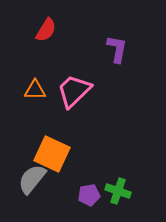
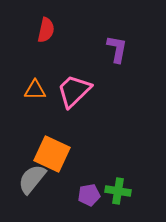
red semicircle: rotated 20 degrees counterclockwise
green cross: rotated 10 degrees counterclockwise
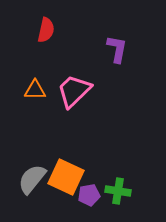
orange square: moved 14 px right, 23 px down
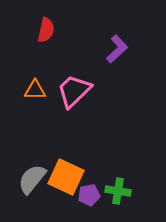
purple L-shape: rotated 36 degrees clockwise
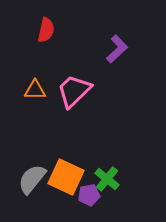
green cross: moved 11 px left, 12 px up; rotated 30 degrees clockwise
